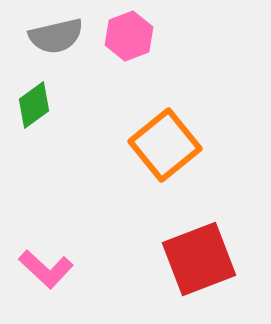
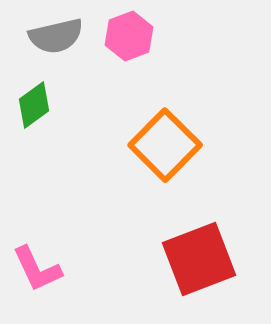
orange square: rotated 6 degrees counterclockwise
pink L-shape: moved 9 px left; rotated 22 degrees clockwise
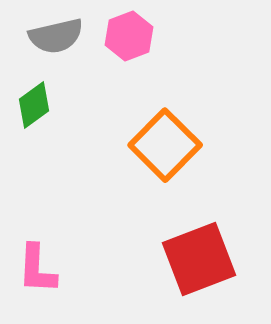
pink L-shape: rotated 28 degrees clockwise
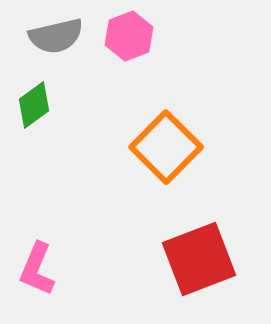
orange square: moved 1 px right, 2 px down
pink L-shape: rotated 20 degrees clockwise
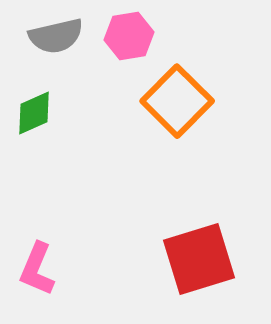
pink hexagon: rotated 12 degrees clockwise
green diamond: moved 8 px down; rotated 12 degrees clockwise
orange square: moved 11 px right, 46 px up
red square: rotated 4 degrees clockwise
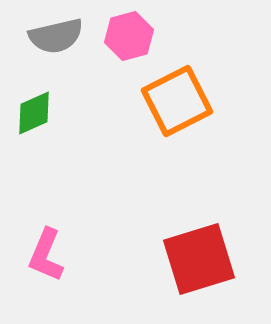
pink hexagon: rotated 6 degrees counterclockwise
orange square: rotated 18 degrees clockwise
pink L-shape: moved 9 px right, 14 px up
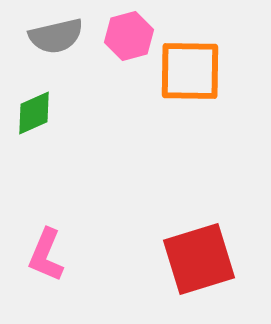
orange square: moved 13 px right, 30 px up; rotated 28 degrees clockwise
